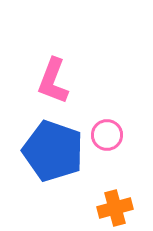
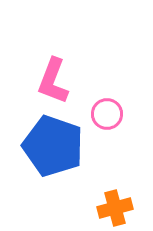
pink circle: moved 21 px up
blue pentagon: moved 5 px up
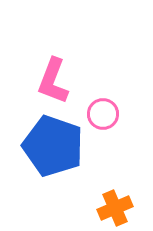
pink circle: moved 4 px left
orange cross: rotated 8 degrees counterclockwise
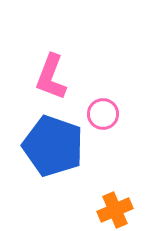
pink L-shape: moved 2 px left, 4 px up
orange cross: moved 2 px down
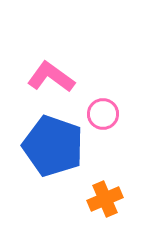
pink L-shape: rotated 105 degrees clockwise
orange cross: moved 10 px left, 11 px up
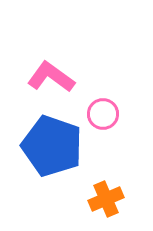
blue pentagon: moved 1 px left
orange cross: moved 1 px right
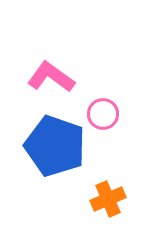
blue pentagon: moved 3 px right
orange cross: moved 2 px right
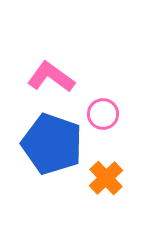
blue pentagon: moved 3 px left, 2 px up
orange cross: moved 2 px left, 21 px up; rotated 20 degrees counterclockwise
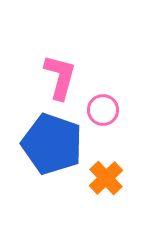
pink L-shape: moved 9 px right; rotated 69 degrees clockwise
pink circle: moved 4 px up
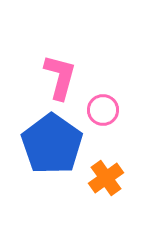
blue pentagon: rotated 16 degrees clockwise
orange cross: rotated 8 degrees clockwise
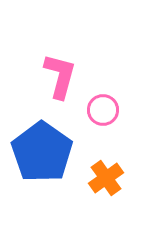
pink L-shape: moved 1 px up
blue pentagon: moved 10 px left, 8 px down
